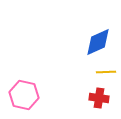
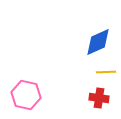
pink hexagon: moved 2 px right
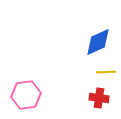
pink hexagon: rotated 20 degrees counterclockwise
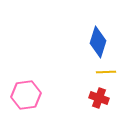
blue diamond: rotated 48 degrees counterclockwise
red cross: rotated 12 degrees clockwise
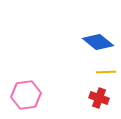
blue diamond: rotated 68 degrees counterclockwise
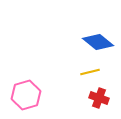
yellow line: moved 16 px left; rotated 12 degrees counterclockwise
pink hexagon: rotated 8 degrees counterclockwise
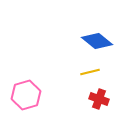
blue diamond: moved 1 px left, 1 px up
red cross: moved 1 px down
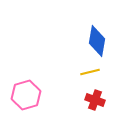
blue diamond: rotated 60 degrees clockwise
red cross: moved 4 px left, 1 px down
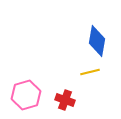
red cross: moved 30 px left
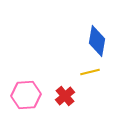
pink hexagon: rotated 12 degrees clockwise
red cross: moved 4 px up; rotated 30 degrees clockwise
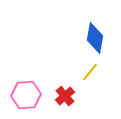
blue diamond: moved 2 px left, 3 px up
yellow line: rotated 36 degrees counterclockwise
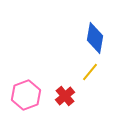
pink hexagon: rotated 16 degrees counterclockwise
